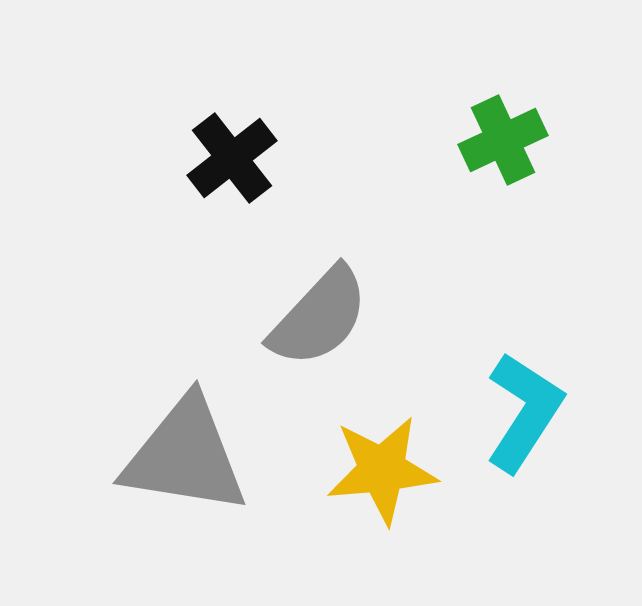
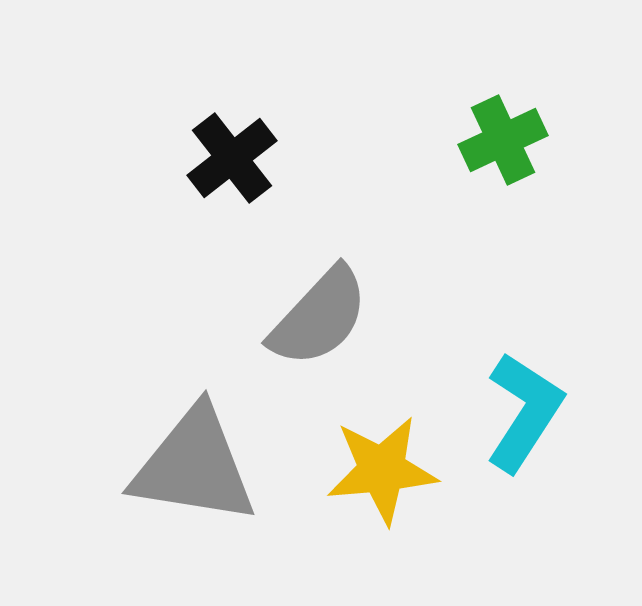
gray triangle: moved 9 px right, 10 px down
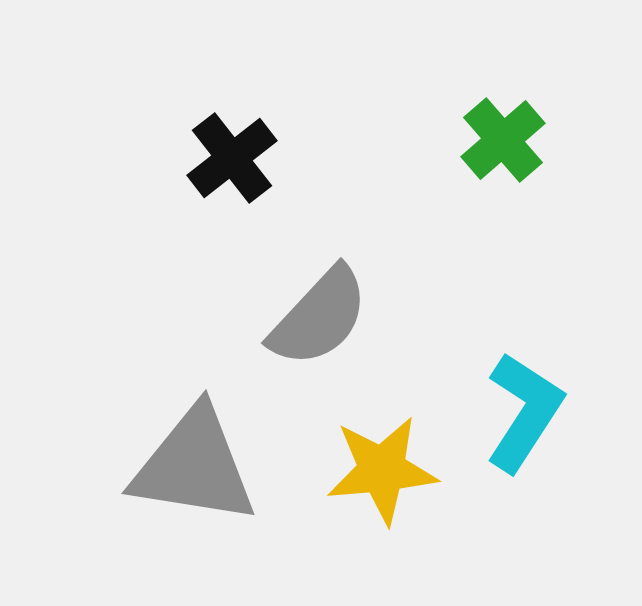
green cross: rotated 16 degrees counterclockwise
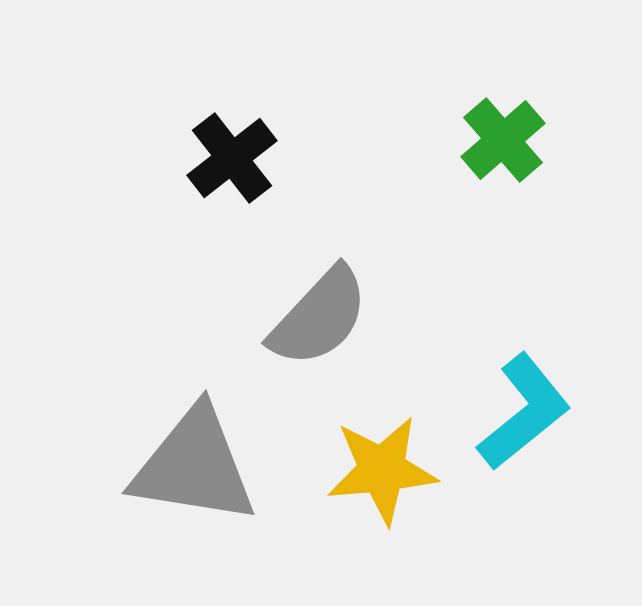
cyan L-shape: rotated 18 degrees clockwise
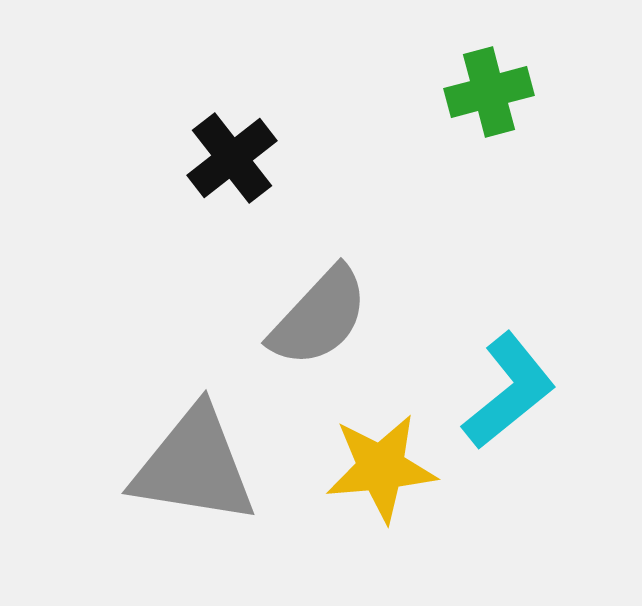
green cross: moved 14 px left, 48 px up; rotated 26 degrees clockwise
cyan L-shape: moved 15 px left, 21 px up
yellow star: moved 1 px left, 2 px up
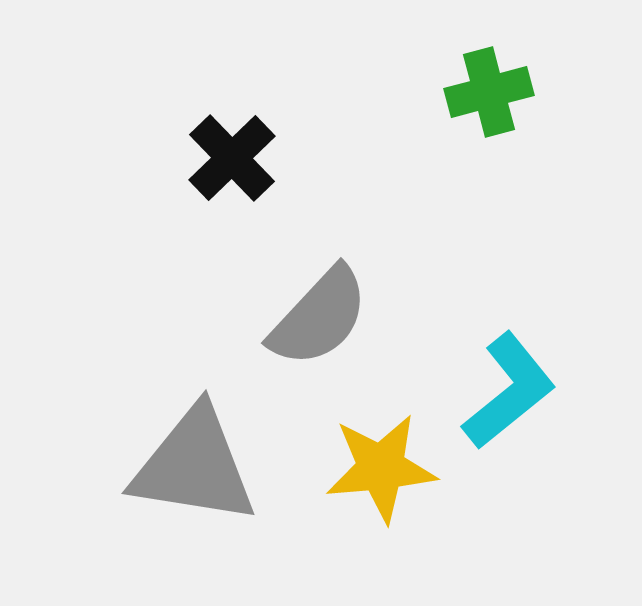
black cross: rotated 6 degrees counterclockwise
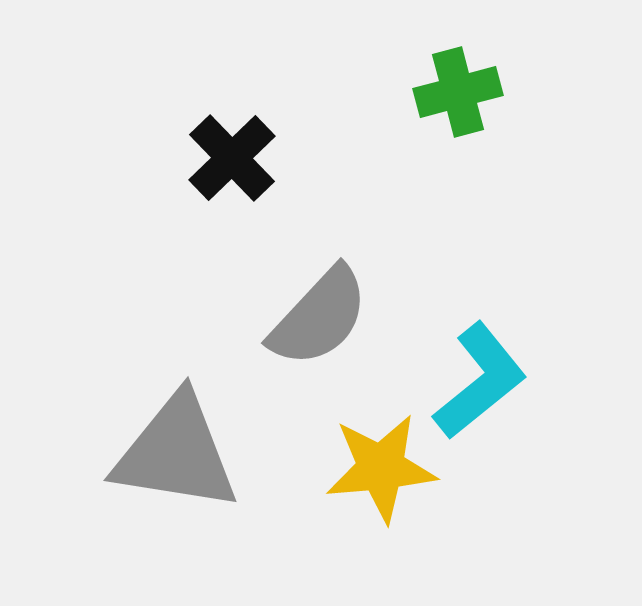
green cross: moved 31 px left
cyan L-shape: moved 29 px left, 10 px up
gray triangle: moved 18 px left, 13 px up
